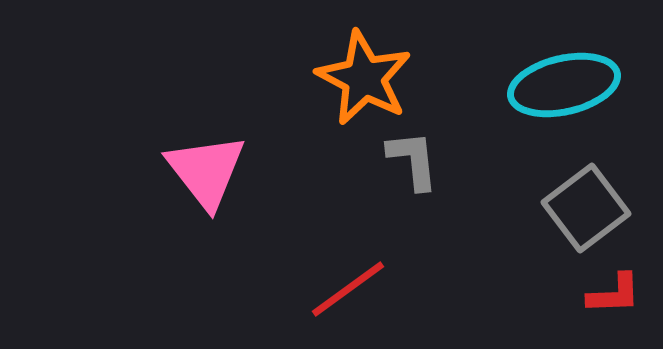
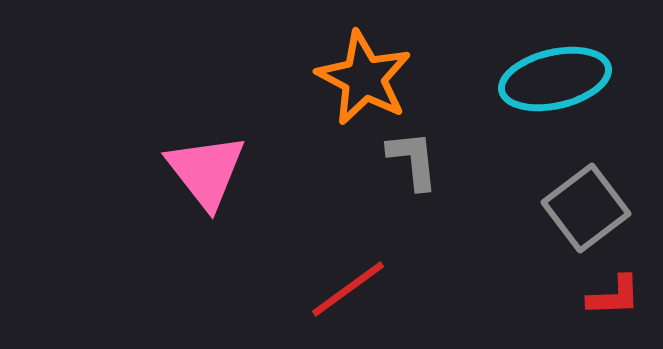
cyan ellipse: moved 9 px left, 6 px up
red L-shape: moved 2 px down
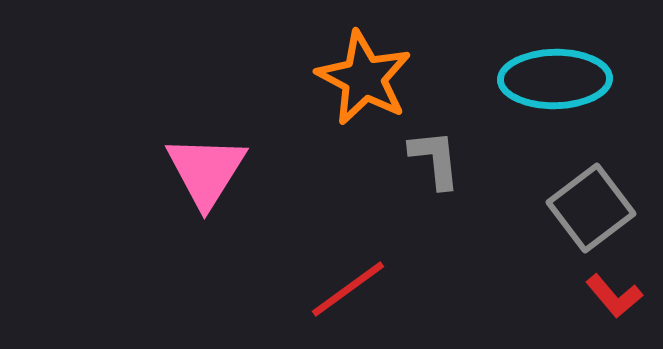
cyan ellipse: rotated 12 degrees clockwise
gray L-shape: moved 22 px right, 1 px up
pink triangle: rotated 10 degrees clockwise
gray square: moved 5 px right
red L-shape: rotated 52 degrees clockwise
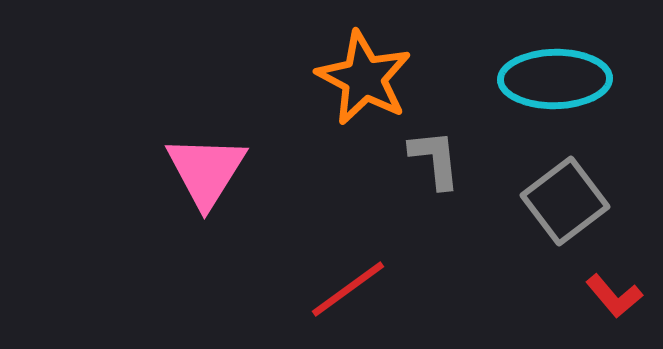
gray square: moved 26 px left, 7 px up
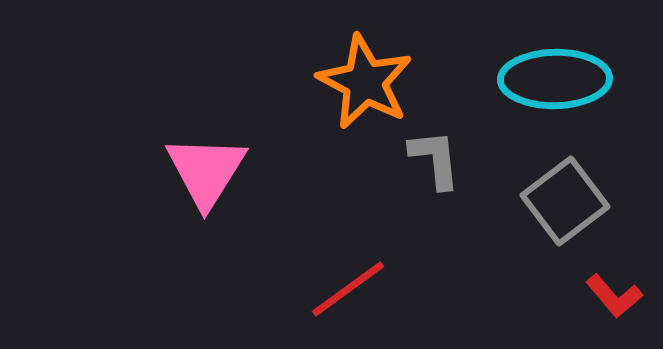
orange star: moved 1 px right, 4 px down
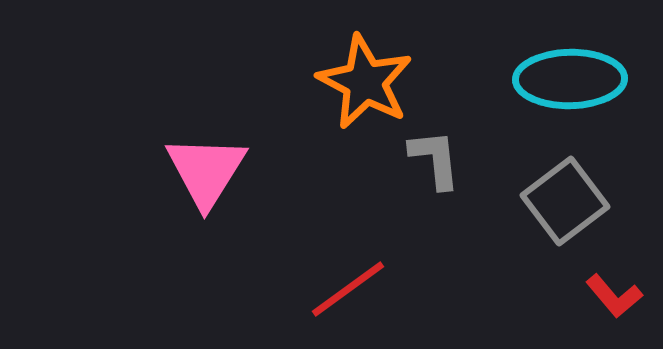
cyan ellipse: moved 15 px right
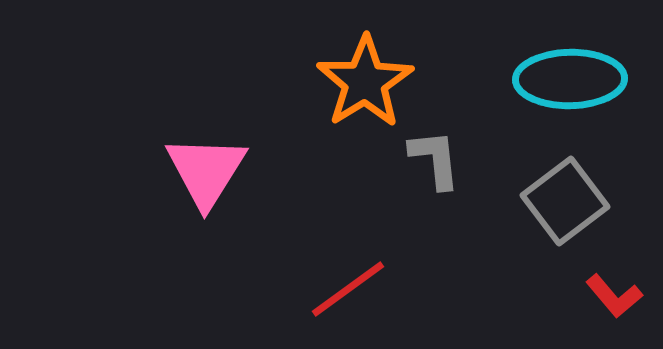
orange star: rotated 12 degrees clockwise
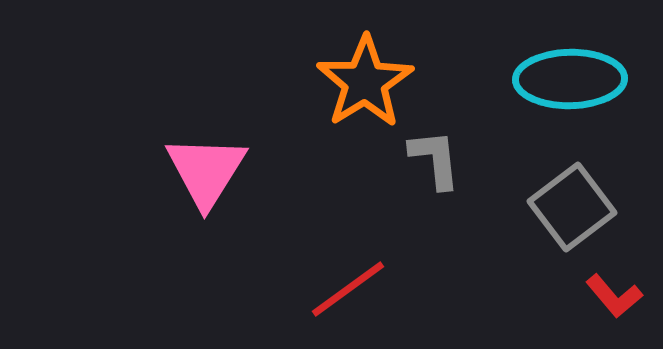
gray square: moved 7 px right, 6 px down
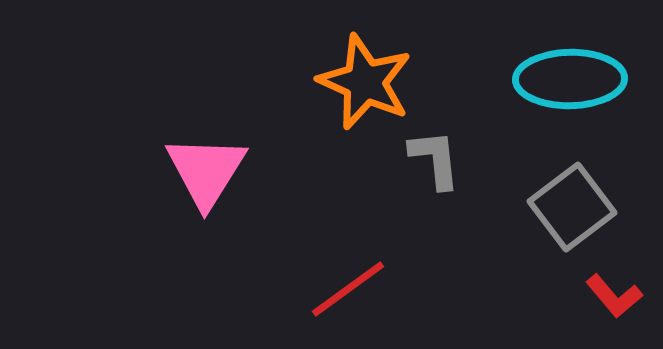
orange star: rotated 16 degrees counterclockwise
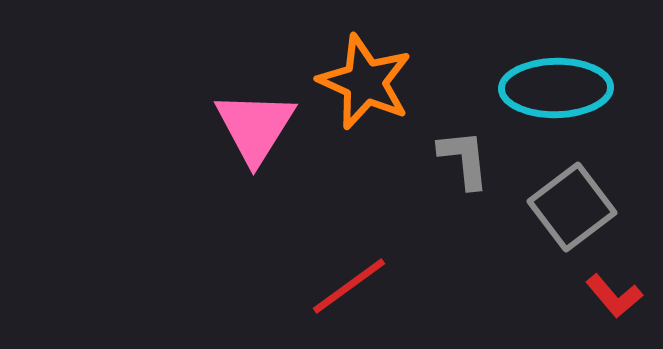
cyan ellipse: moved 14 px left, 9 px down
gray L-shape: moved 29 px right
pink triangle: moved 49 px right, 44 px up
red line: moved 1 px right, 3 px up
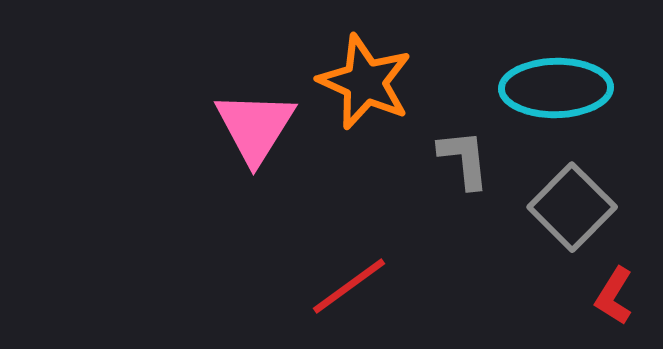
gray square: rotated 8 degrees counterclockwise
red L-shape: rotated 72 degrees clockwise
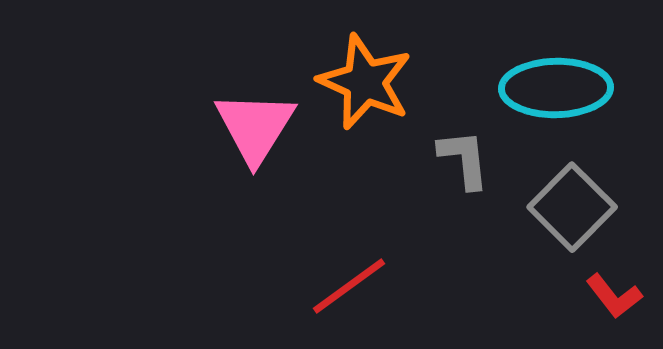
red L-shape: rotated 70 degrees counterclockwise
